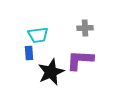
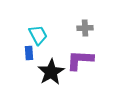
cyan trapezoid: rotated 110 degrees counterclockwise
black star: rotated 8 degrees counterclockwise
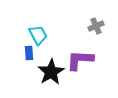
gray cross: moved 11 px right, 2 px up; rotated 21 degrees counterclockwise
